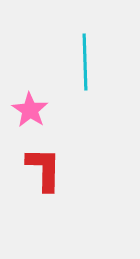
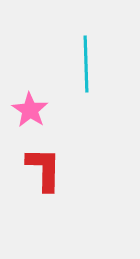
cyan line: moved 1 px right, 2 px down
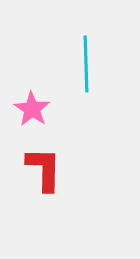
pink star: moved 2 px right, 1 px up
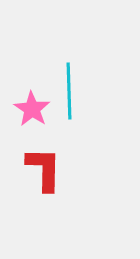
cyan line: moved 17 px left, 27 px down
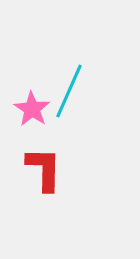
cyan line: rotated 26 degrees clockwise
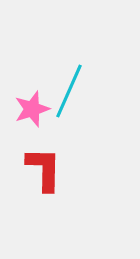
pink star: rotated 21 degrees clockwise
